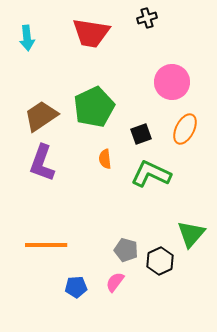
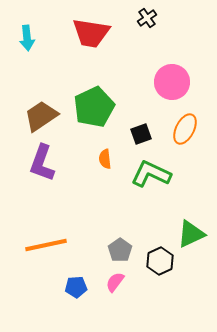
black cross: rotated 18 degrees counterclockwise
green triangle: rotated 24 degrees clockwise
orange line: rotated 12 degrees counterclockwise
gray pentagon: moved 6 px left; rotated 20 degrees clockwise
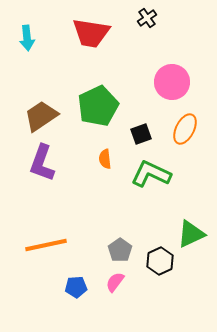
green pentagon: moved 4 px right, 1 px up
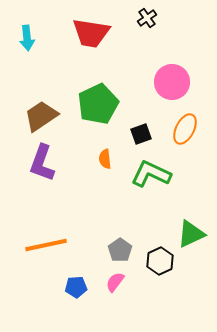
green pentagon: moved 2 px up
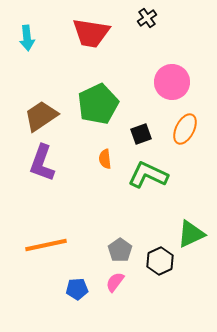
green L-shape: moved 3 px left, 1 px down
blue pentagon: moved 1 px right, 2 px down
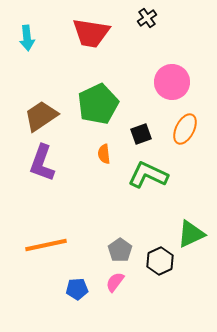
orange semicircle: moved 1 px left, 5 px up
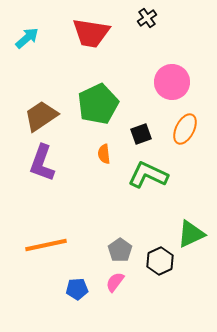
cyan arrow: rotated 125 degrees counterclockwise
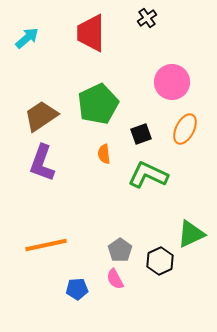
red trapezoid: rotated 81 degrees clockwise
pink semicircle: moved 3 px up; rotated 65 degrees counterclockwise
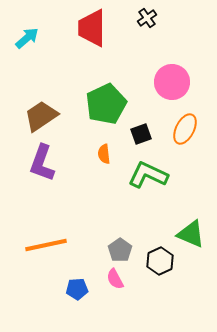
red trapezoid: moved 1 px right, 5 px up
green pentagon: moved 8 px right
green triangle: rotated 48 degrees clockwise
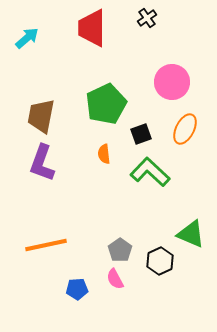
brown trapezoid: rotated 45 degrees counterclockwise
green L-shape: moved 2 px right, 3 px up; rotated 18 degrees clockwise
